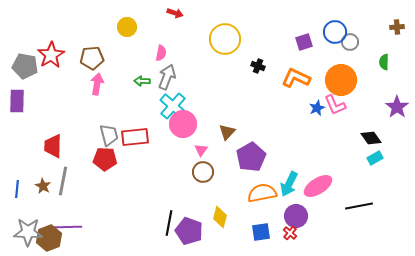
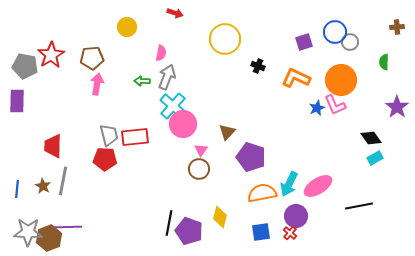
purple pentagon at (251, 157): rotated 24 degrees counterclockwise
brown circle at (203, 172): moved 4 px left, 3 px up
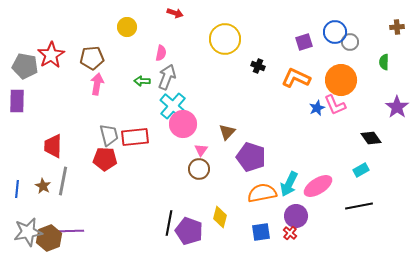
cyan rectangle at (375, 158): moved 14 px left, 12 px down
purple line at (68, 227): moved 2 px right, 4 px down
gray star at (28, 232): rotated 12 degrees counterclockwise
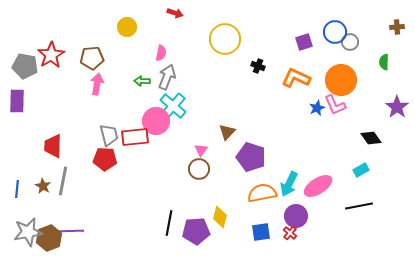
pink circle at (183, 124): moved 27 px left, 3 px up
purple pentagon at (189, 231): moved 7 px right; rotated 24 degrees counterclockwise
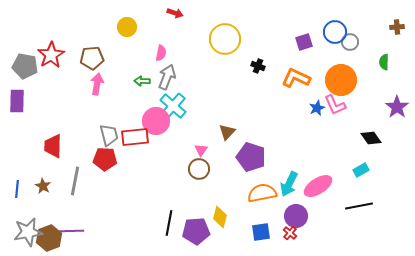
gray line at (63, 181): moved 12 px right
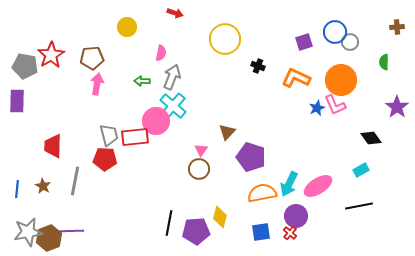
gray arrow at (167, 77): moved 5 px right
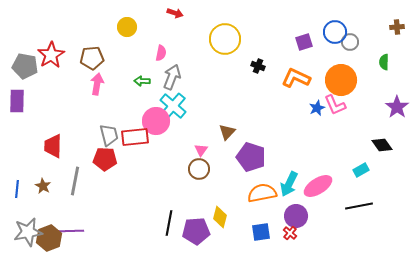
black diamond at (371, 138): moved 11 px right, 7 px down
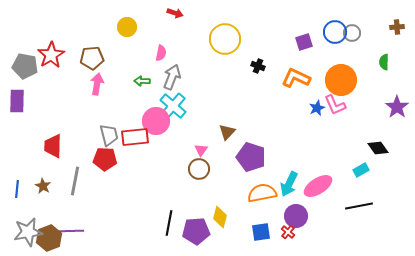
gray circle at (350, 42): moved 2 px right, 9 px up
black diamond at (382, 145): moved 4 px left, 3 px down
red cross at (290, 233): moved 2 px left, 1 px up
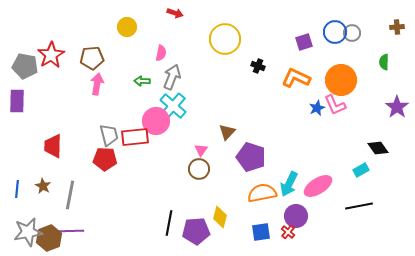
gray line at (75, 181): moved 5 px left, 14 px down
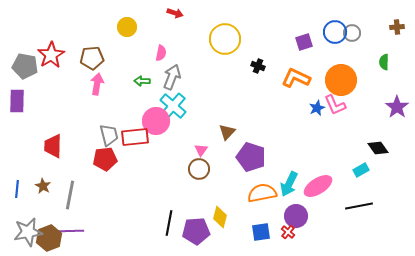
red pentagon at (105, 159): rotated 10 degrees counterclockwise
